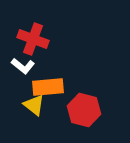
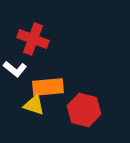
white L-shape: moved 8 px left, 3 px down
yellow triangle: rotated 20 degrees counterclockwise
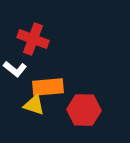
red hexagon: rotated 12 degrees counterclockwise
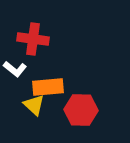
red cross: rotated 12 degrees counterclockwise
yellow triangle: rotated 25 degrees clockwise
red hexagon: moved 3 px left
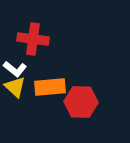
orange rectangle: moved 2 px right
yellow triangle: moved 19 px left, 18 px up
red hexagon: moved 8 px up
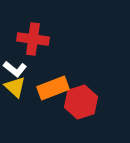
orange rectangle: moved 3 px right, 1 px down; rotated 16 degrees counterclockwise
red hexagon: rotated 20 degrees counterclockwise
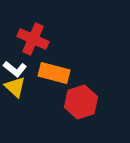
red cross: rotated 16 degrees clockwise
orange rectangle: moved 1 px right, 15 px up; rotated 36 degrees clockwise
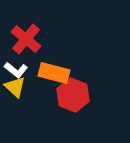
red cross: moved 7 px left; rotated 16 degrees clockwise
white L-shape: moved 1 px right, 1 px down
red hexagon: moved 8 px left, 7 px up; rotated 20 degrees counterclockwise
